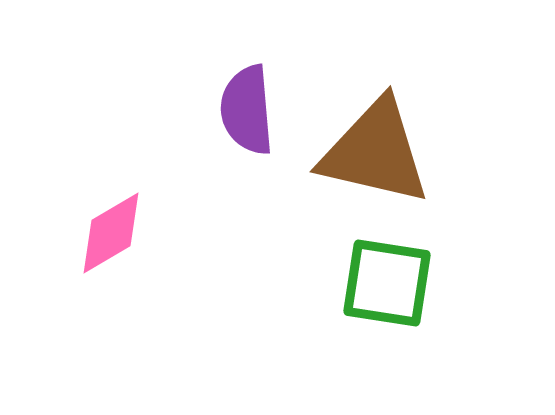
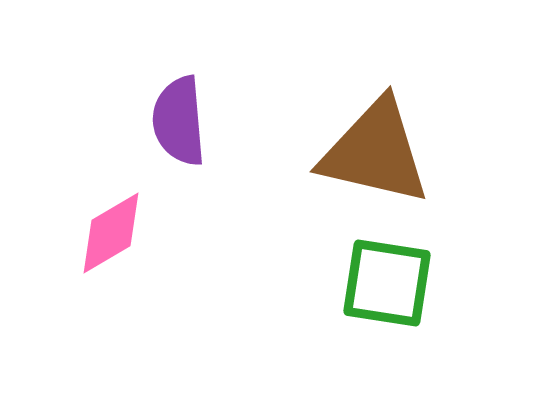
purple semicircle: moved 68 px left, 11 px down
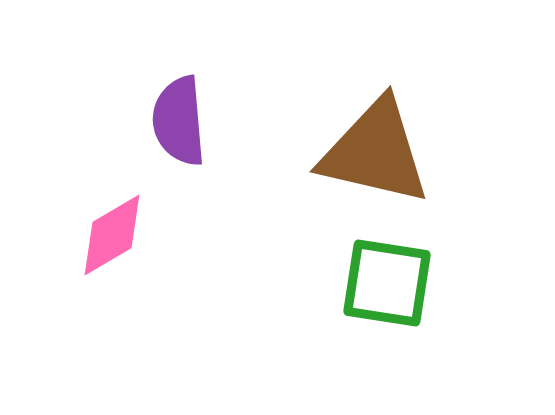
pink diamond: moved 1 px right, 2 px down
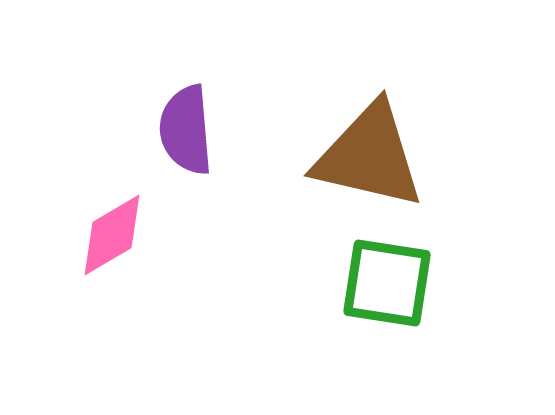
purple semicircle: moved 7 px right, 9 px down
brown triangle: moved 6 px left, 4 px down
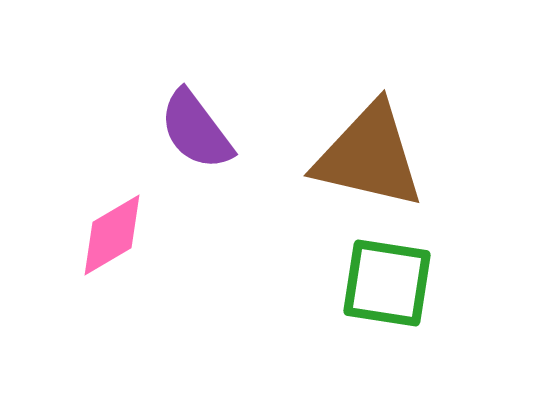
purple semicircle: moved 10 px right; rotated 32 degrees counterclockwise
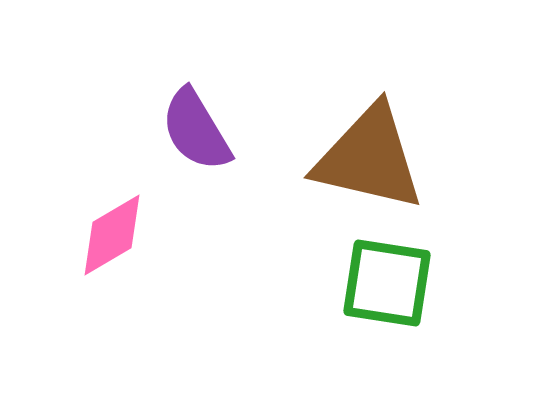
purple semicircle: rotated 6 degrees clockwise
brown triangle: moved 2 px down
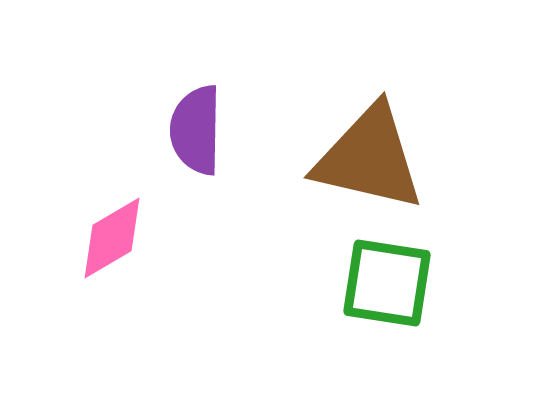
purple semicircle: rotated 32 degrees clockwise
pink diamond: moved 3 px down
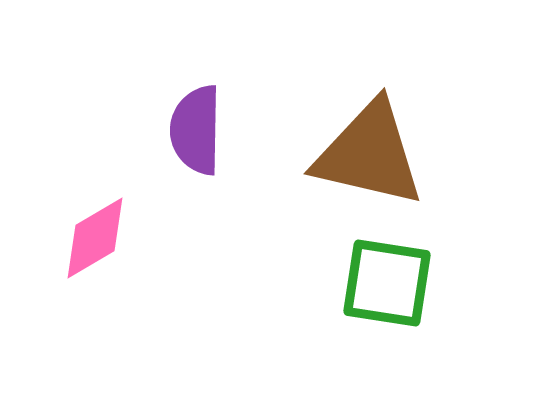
brown triangle: moved 4 px up
pink diamond: moved 17 px left
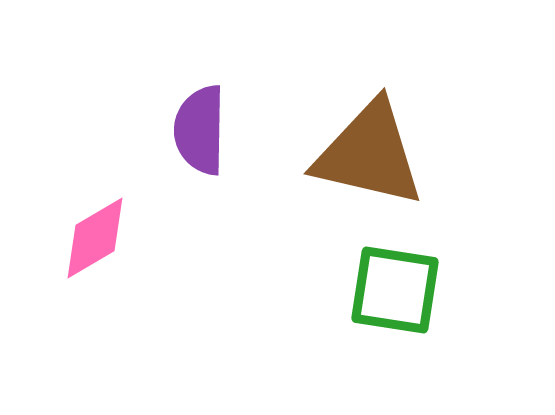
purple semicircle: moved 4 px right
green square: moved 8 px right, 7 px down
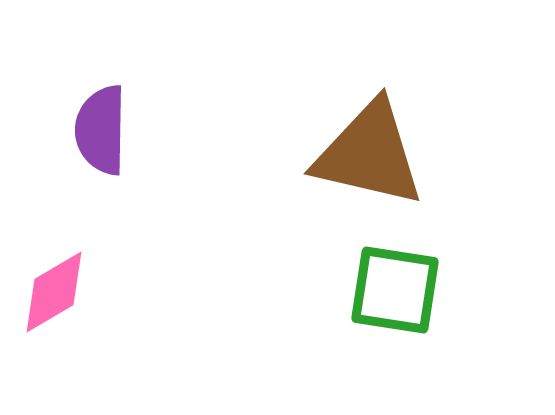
purple semicircle: moved 99 px left
pink diamond: moved 41 px left, 54 px down
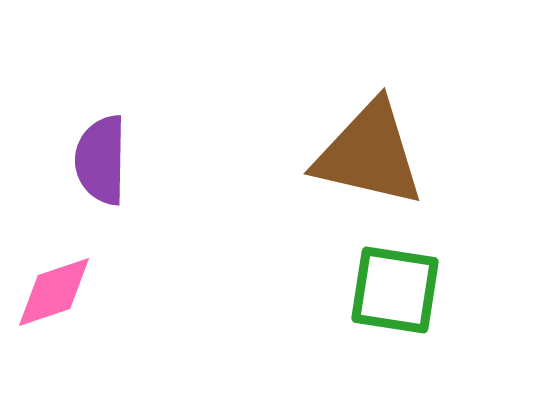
purple semicircle: moved 30 px down
pink diamond: rotated 12 degrees clockwise
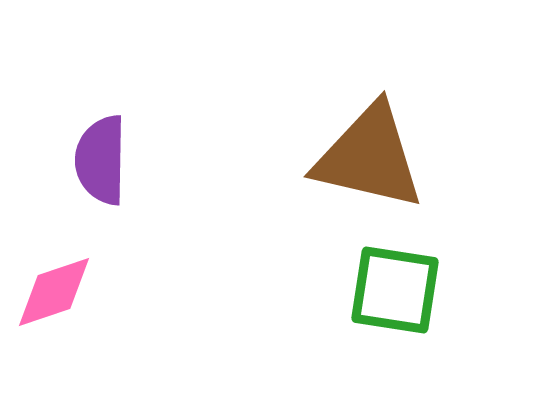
brown triangle: moved 3 px down
